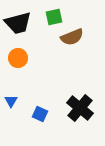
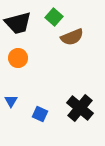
green square: rotated 36 degrees counterclockwise
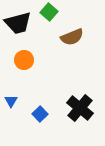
green square: moved 5 px left, 5 px up
orange circle: moved 6 px right, 2 px down
blue square: rotated 21 degrees clockwise
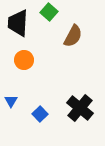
black trapezoid: rotated 108 degrees clockwise
brown semicircle: moved 1 px right, 1 px up; rotated 40 degrees counterclockwise
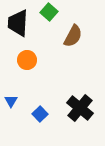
orange circle: moved 3 px right
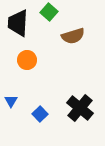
brown semicircle: rotated 45 degrees clockwise
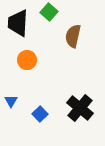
brown semicircle: rotated 120 degrees clockwise
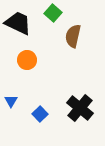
green square: moved 4 px right, 1 px down
black trapezoid: rotated 112 degrees clockwise
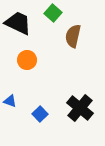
blue triangle: moved 1 px left; rotated 40 degrees counterclockwise
